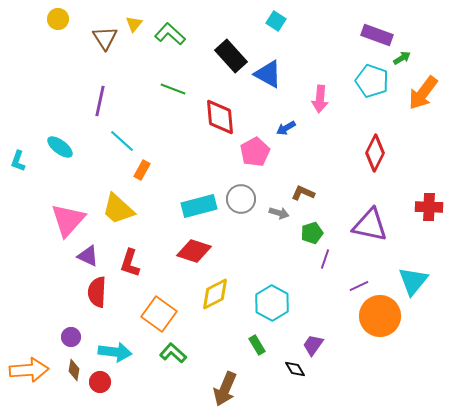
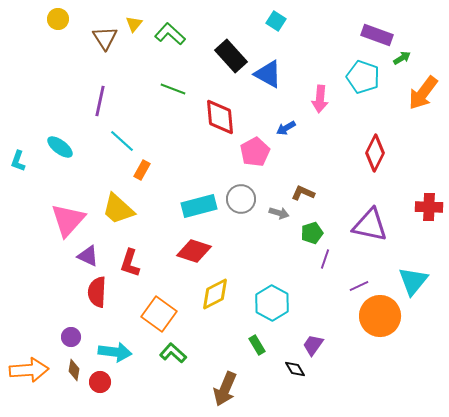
cyan pentagon at (372, 81): moved 9 px left, 4 px up
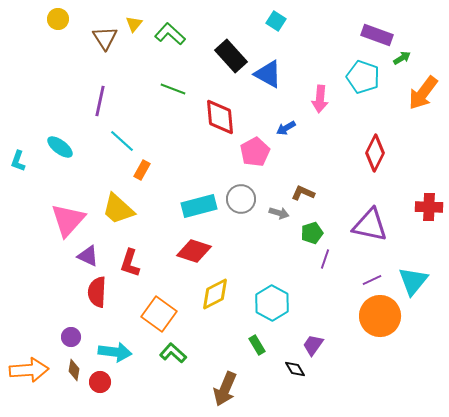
purple line at (359, 286): moved 13 px right, 6 px up
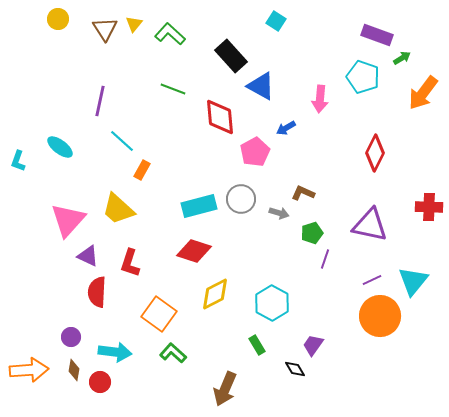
brown triangle at (105, 38): moved 9 px up
blue triangle at (268, 74): moved 7 px left, 12 px down
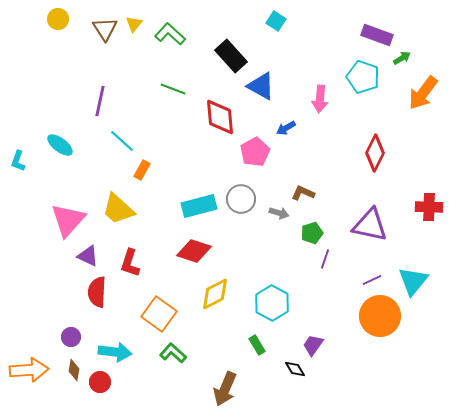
cyan ellipse at (60, 147): moved 2 px up
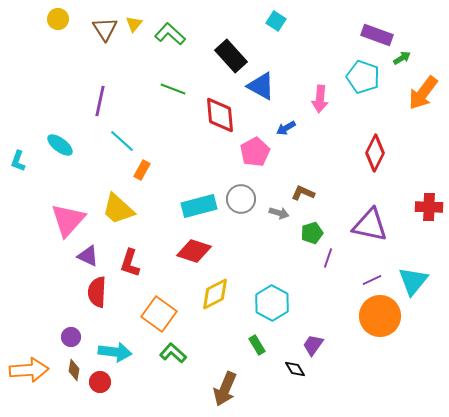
red diamond at (220, 117): moved 2 px up
purple line at (325, 259): moved 3 px right, 1 px up
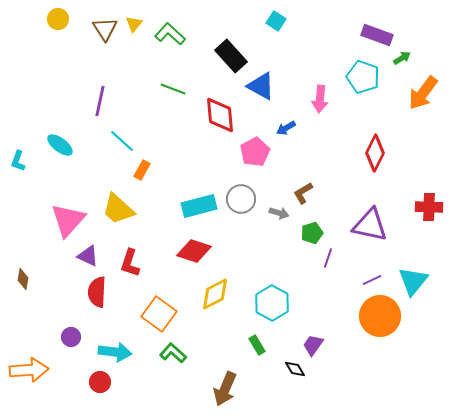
brown L-shape at (303, 193): rotated 55 degrees counterclockwise
brown diamond at (74, 370): moved 51 px left, 91 px up
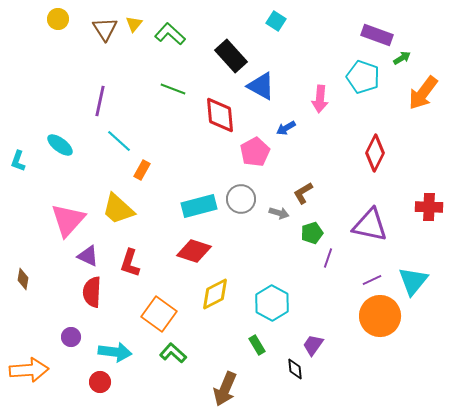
cyan line at (122, 141): moved 3 px left
red semicircle at (97, 292): moved 5 px left
black diamond at (295, 369): rotated 25 degrees clockwise
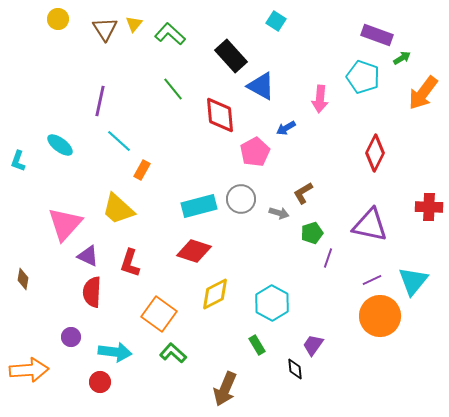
green line at (173, 89): rotated 30 degrees clockwise
pink triangle at (68, 220): moved 3 px left, 4 px down
